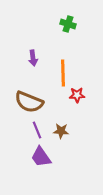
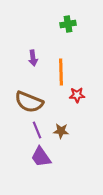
green cross: rotated 28 degrees counterclockwise
orange line: moved 2 px left, 1 px up
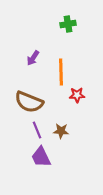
purple arrow: rotated 42 degrees clockwise
purple trapezoid: rotated 10 degrees clockwise
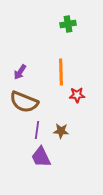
purple arrow: moved 13 px left, 14 px down
brown semicircle: moved 5 px left
purple line: rotated 30 degrees clockwise
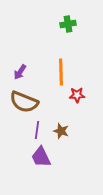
brown star: rotated 14 degrees clockwise
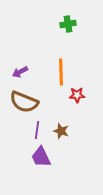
purple arrow: rotated 28 degrees clockwise
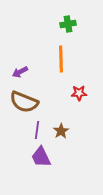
orange line: moved 13 px up
red star: moved 2 px right, 2 px up
brown star: rotated 21 degrees clockwise
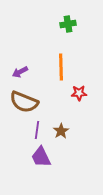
orange line: moved 8 px down
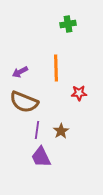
orange line: moved 5 px left, 1 px down
